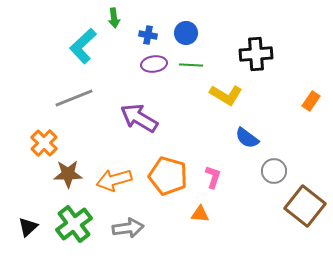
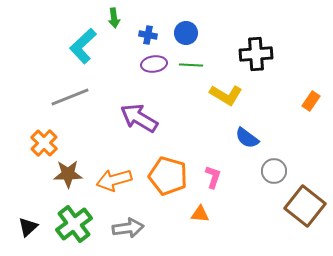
gray line: moved 4 px left, 1 px up
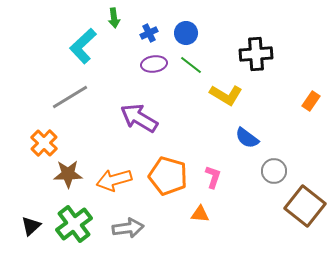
blue cross: moved 1 px right, 2 px up; rotated 36 degrees counterclockwise
green line: rotated 35 degrees clockwise
gray line: rotated 9 degrees counterclockwise
black triangle: moved 3 px right, 1 px up
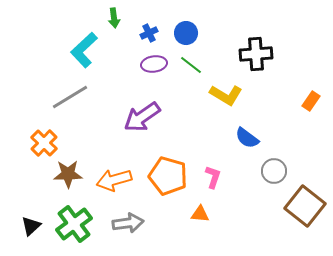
cyan L-shape: moved 1 px right, 4 px down
purple arrow: moved 3 px right, 1 px up; rotated 66 degrees counterclockwise
gray arrow: moved 5 px up
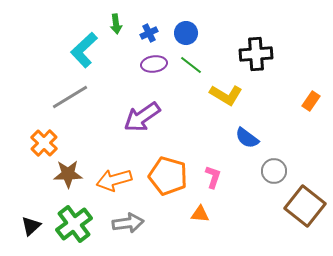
green arrow: moved 2 px right, 6 px down
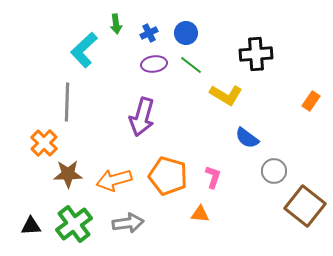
gray line: moved 3 px left, 5 px down; rotated 57 degrees counterclockwise
purple arrow: rotated 39 degrees counterclockwise
black triangle: rotated 40 degrees clockwise
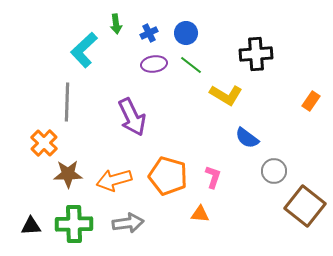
purple arrow: moved 10 px left; rotated 42 degrees counterclockwise
green cross: rotated 36 degrees clockwise
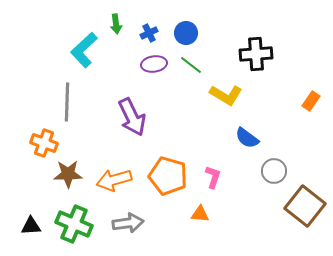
orange cross: rotated 24 degrees counterclockwise
green cross: rotated 24 degrees clockwise
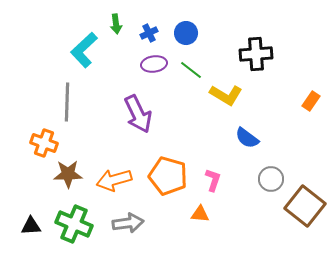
green line: moved 5 px down
purple arrow: moved 6 px right, 3 px up
gray circle: moved 3 px left, 8 px down
pink L-shape: moved 3 px down
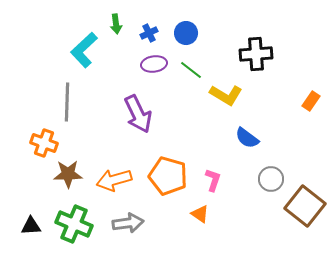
orange triangle: rotated 30 degrees clockwise
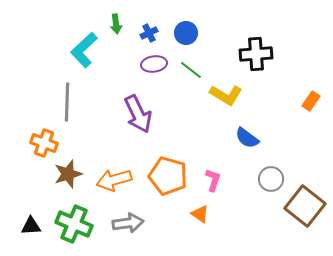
brown star: rotated 16 degrees counterclockwise
